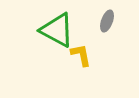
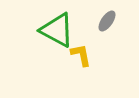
gray ellipse: rotated 15 degrees clockwise
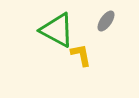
gray ellipse: moved 1 px left
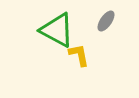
yellow L-shape: moved 2 px left
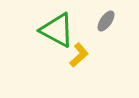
yellow L-shape: rotated 60 degrees clockwise
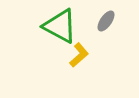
green triangle: moved 3 px right, 4 px up
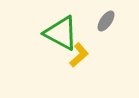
green triangle: moved 1 px right, 7 px down
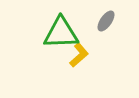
green triangle: rotated 30 degrees counterclockwise
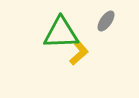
yellow L-shape: moved 2 px up
